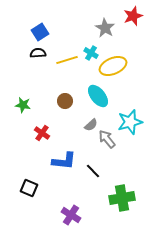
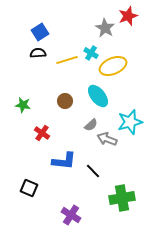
red star: moved 5 px left
gray arrow: rotated 30 degrees counterclockwise
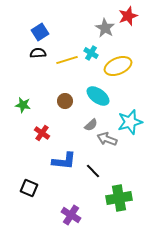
yellow ellipse: moved 5 px right
cyan ellipse: rotated 15 degrees counterclockwise
green cross: moved 3 px left
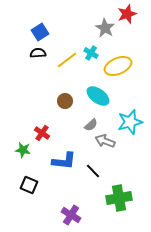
red star: moved 1 px left, 2 px up
yellow line: rotated 20 degrees counterclockwise
green star: moved 45 px down
gray arrow: moved 2 px left, 2 px down
black square: moved 3 px up
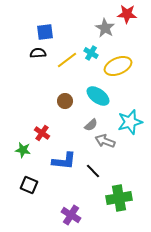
red star: rotated 24 degrees clockwise
blue square: moved 5 px right; rotated 24 degrees clockwise
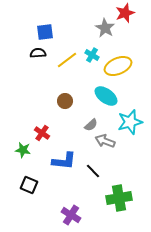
red star: moved 2 px left, 1 px up; rotated 24 degrees counterclockwise
cyan cross: moved 1 px right, 2 px down
cyan ellipse: moved 8 px right
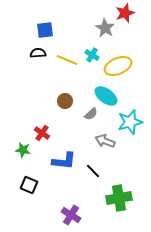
blue square: moved 2 px up
yellow line: rotated 60 degrees clockwise
gray semicircle: moved 11 px up
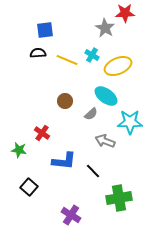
red star: rotated 18 degrees clockwise
cyan star: rotated 15 degrees clockwise
green star: moved 4 px left
black square: moved 2 px down; rotated 18 degrees clockwise
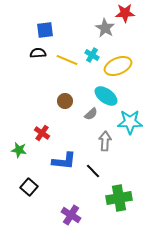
gray arrow: rotated 72 degrees clockwise
